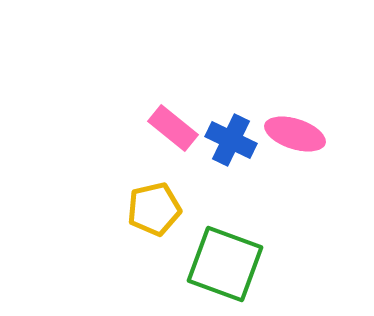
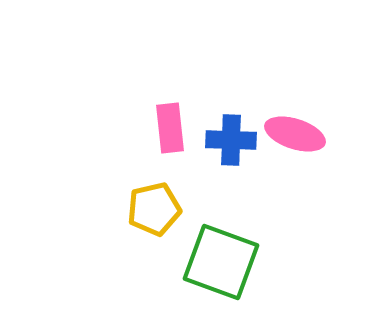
pink rectangle: moved 3 px left; rotated 45 degrees clockwise
blue cross: rotated 24 degrees counterclockwise
green square: moved 4 px left, 2 px up
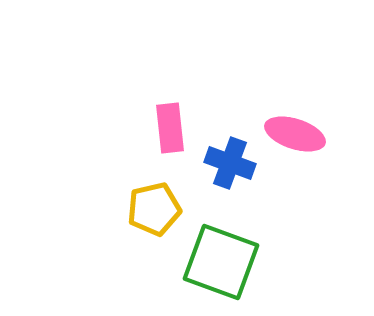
blue cross: moved 1 px left, 23 px down; rotated 18 degrees clockwise
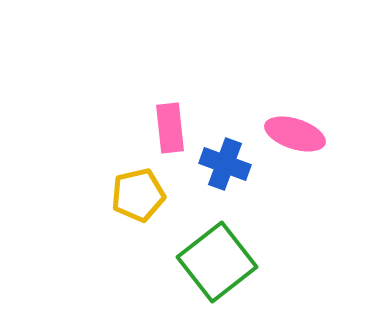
blue cross: moved 5 px left, 1 px down
yellow pentagon: moved 16 px left, 14 px up
green square: moved 4 px left; rotated 32 degrees clockwise
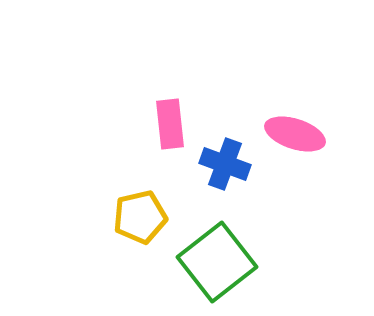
pink rectangle: moved 4 px up
yellow pentagon: moved 2 px right, 22 px down
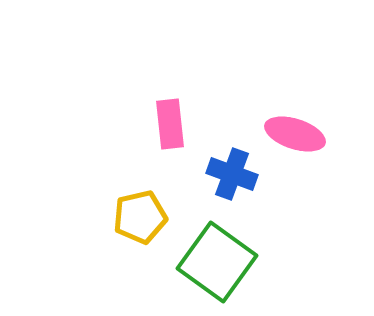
blue cross: moved 7 px right, 10 px down
green square: rotated 16 degrees counterclockwise
